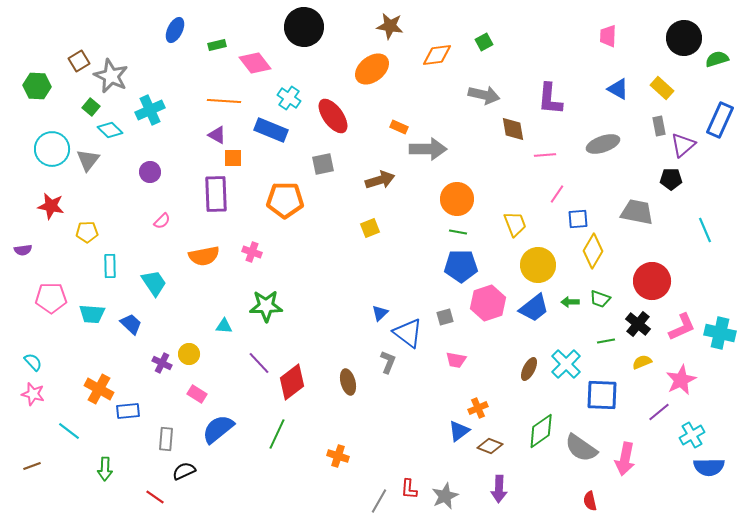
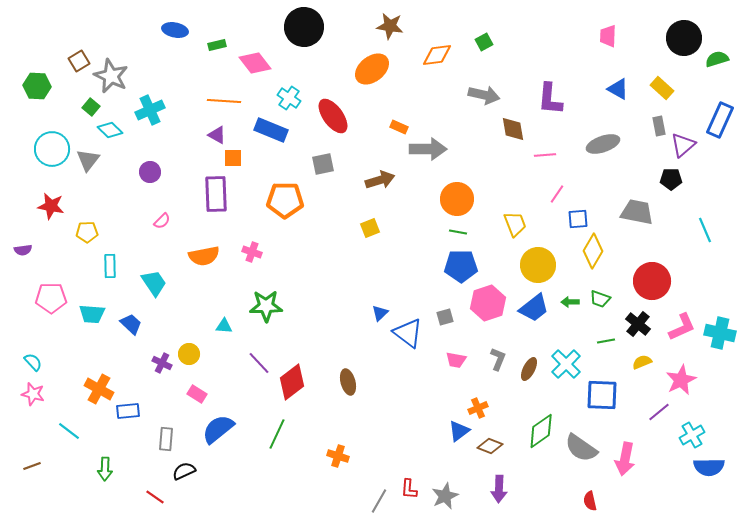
blue ellipse at (175, 30): rotated 75 degrees clockwise
gray L-shape at (388, 362): moved 110 px right, 3 px up
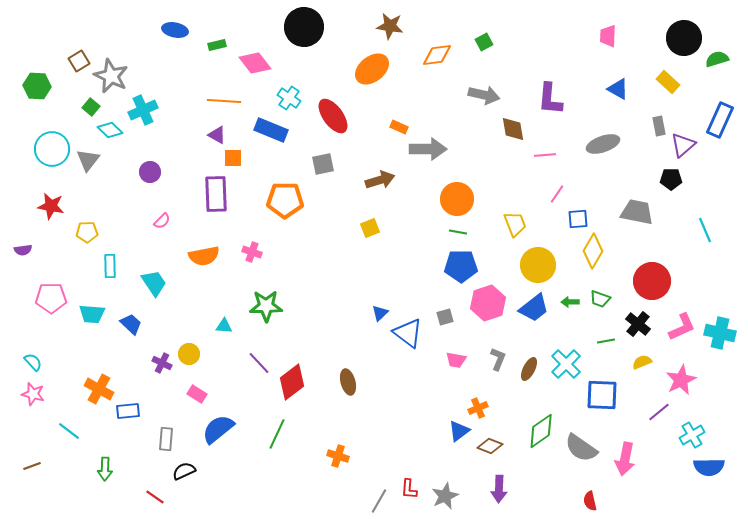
yellow rectangle at (662, 88): moved 6 px right, 6 px up
cyan cross at (150, 110): moved 7 px left
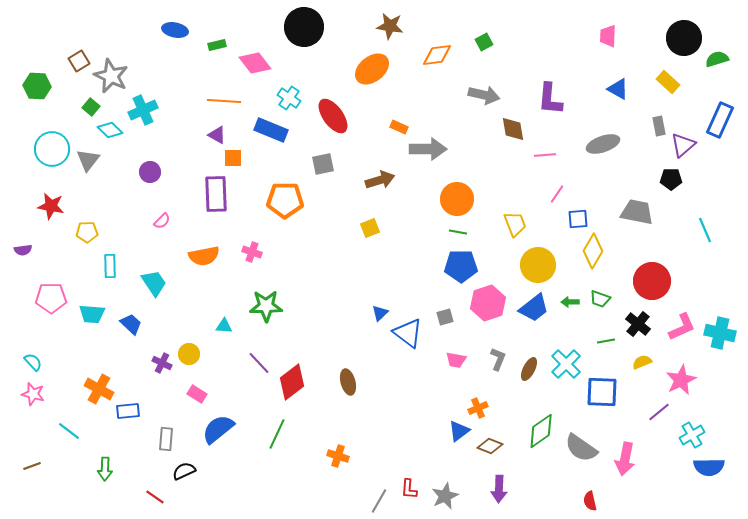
blue square at (602, 395): moved 3 px up
